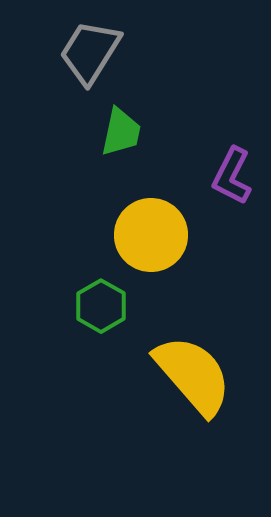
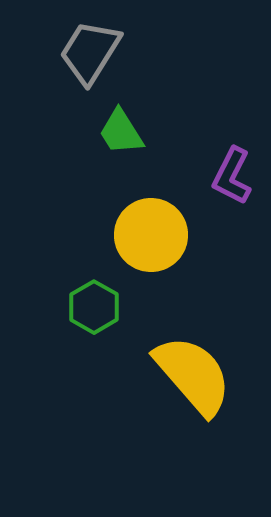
green trapezoid: rotated 136 degrees clockwise
green hexagon: moved 7 px left, 1 px down
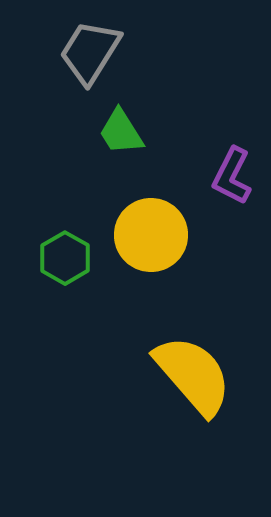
green hexagon: moved 29 px left, 49 px up
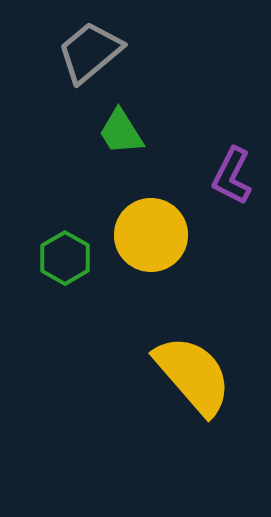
gray trapezoid: rotated 18 degrees clockwise
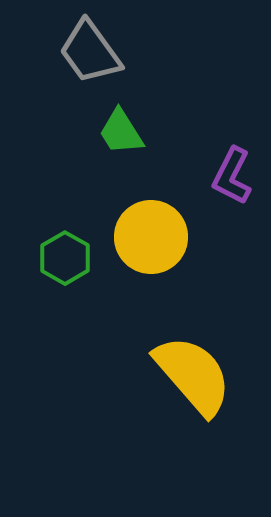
gray trapezoid: rotated 86 degrees counterclockwise
yellow circle: moved 2 px down
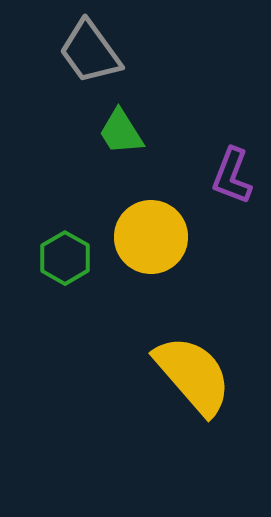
purple L-shape: rotated 6 degrees counterclockwise
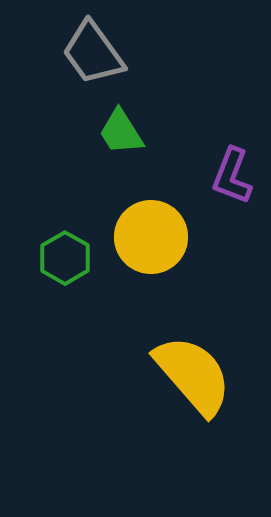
gray trapezoid: moved 3 px right, 1 px down
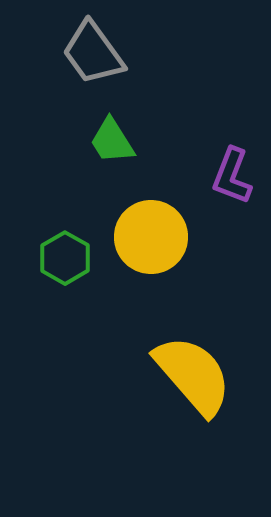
green trapezoid: moved 9 px left, 9 px down
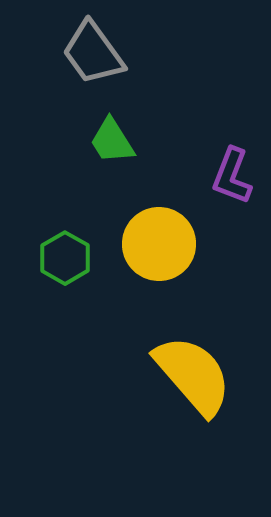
yellow circle: moved 8 px right, 7 px down
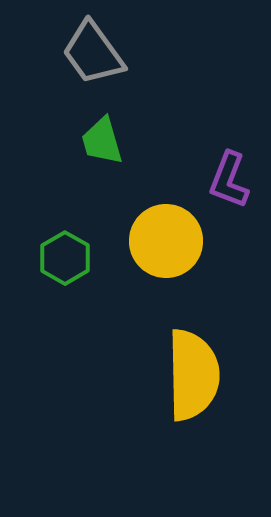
green trapezoid: moved 10 px left; rotated 16 degrees clockwise
purple L-shape: moved 3 px left, 4 px down
yellow circle: moved 7 px right, 3 px up
yellow semicircle: rotated 40 degrees clockwise
